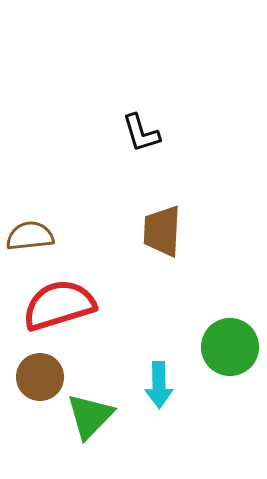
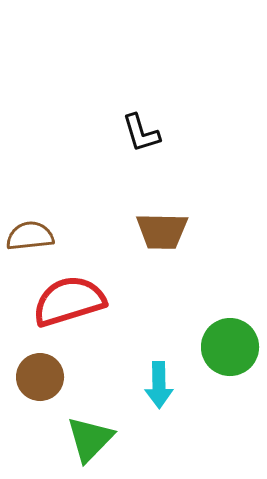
brown trapezoid: rotated 92 degrees counterclockwise
red semicircle: moved 10 px right, 4 px up
green triangle: moved 23 px down
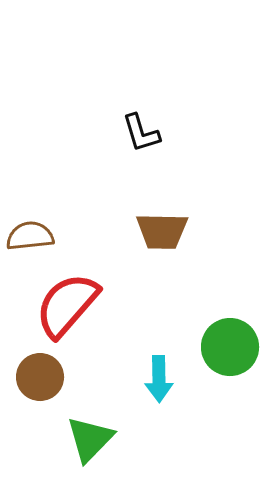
red semicircle: moved 2 px left, 4 px down; rotated 32 degrees counterclockwise
cyan arrow: moved 6 px up
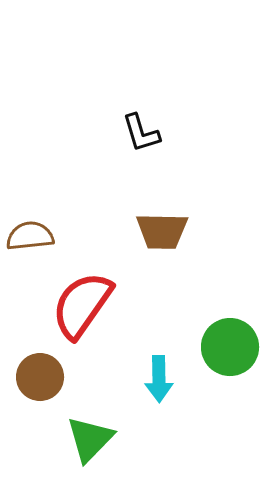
red semicircle: moved 15 px right; rotated 6 degrees counterclockwise
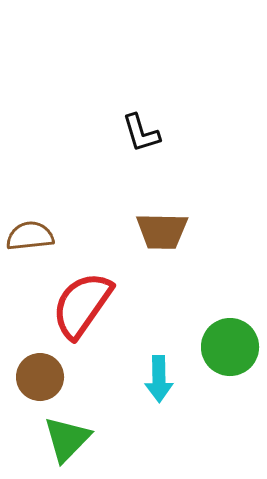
green triangle: moved 23 px left
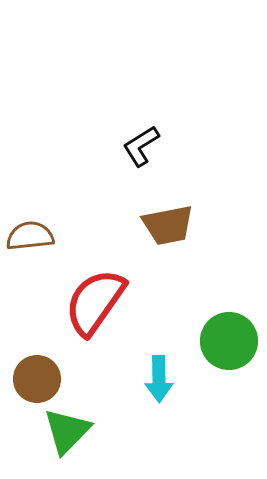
black L-shape: moved 13 px down; rotated 75 degrees clockwise
brown trapezoid: moved 6 px right, 6 px up; rotated 12 degrees counterclockwise
red semicircle: moved 13 px right, 3 px up
green circle: moved 1 px left, 6 px up
brown circle: moved 3 px left, 2 px down
green triangle: moved 8 px up
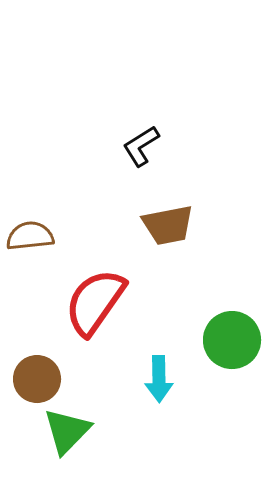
green circle: moved 3 px right, 1 px up
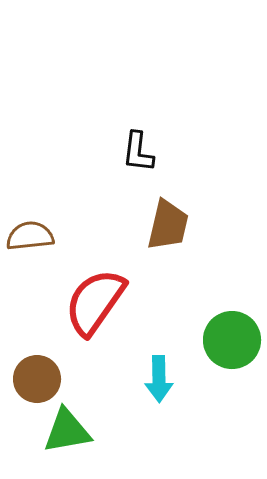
black L-shape: moved 3 px left, 6 px down; rotated 51 degrees counterclockwise
brown trapezoid: rotated 66 degrees counterclockwise
green triangle: rotated 36 degrees clockwise
